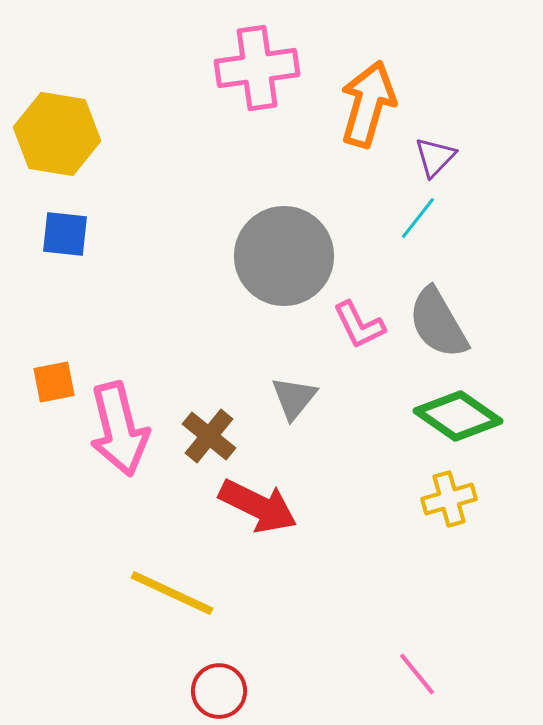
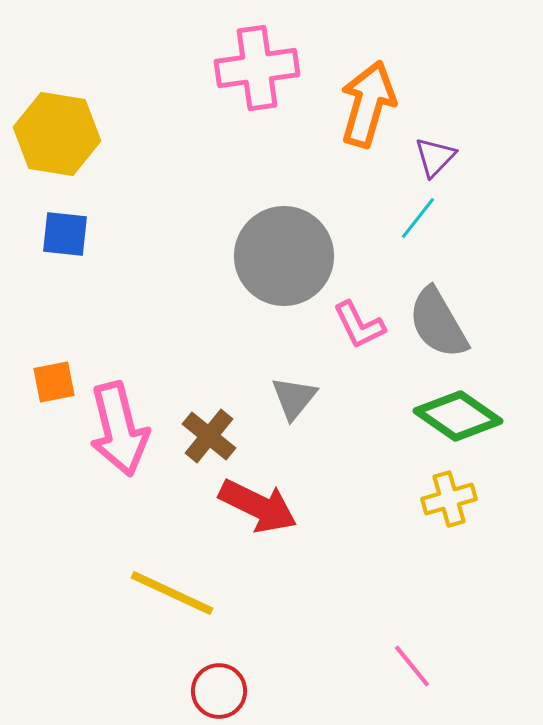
pink line: moved 5 px left, 8 px up
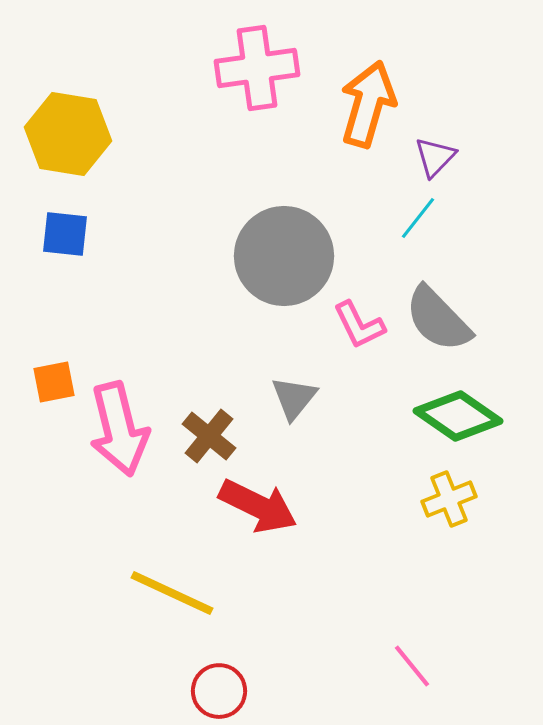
yellow hexagon: moved 11 px right
gray semicircle: moved 4 px up; rotated 14 degrees counterclockwise
yellow cross: rotated 6 degrees counterclockwise
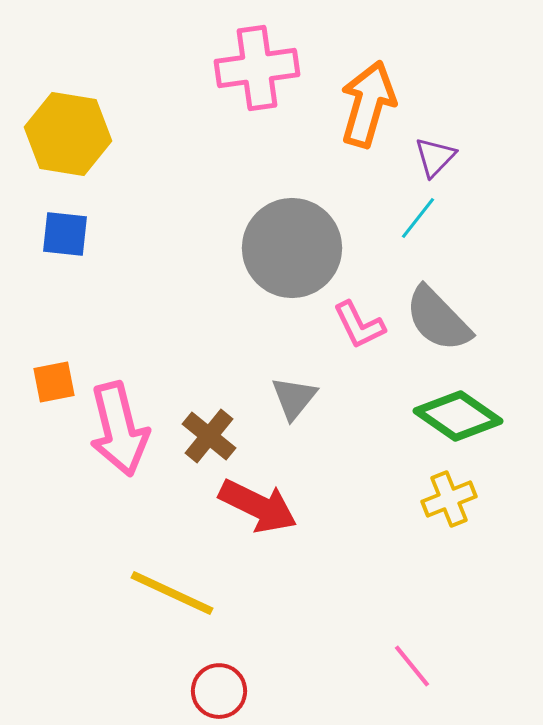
gray circle: moved 8 px right, 8 px up
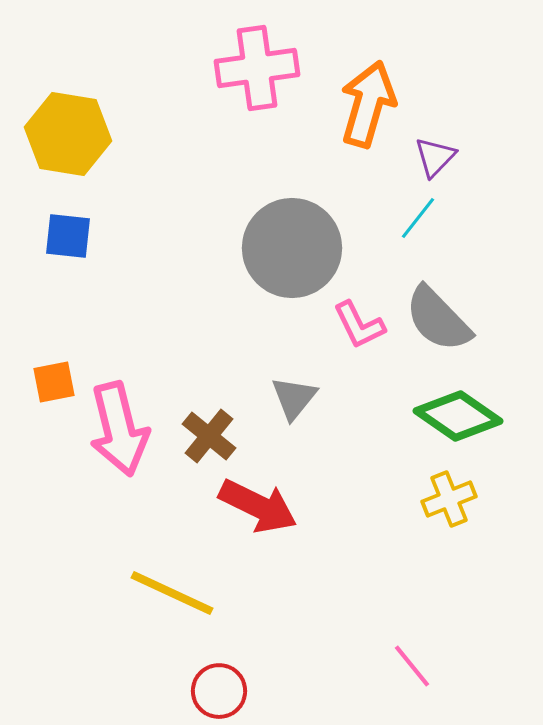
blue square: moved 3 px right, 2 px down
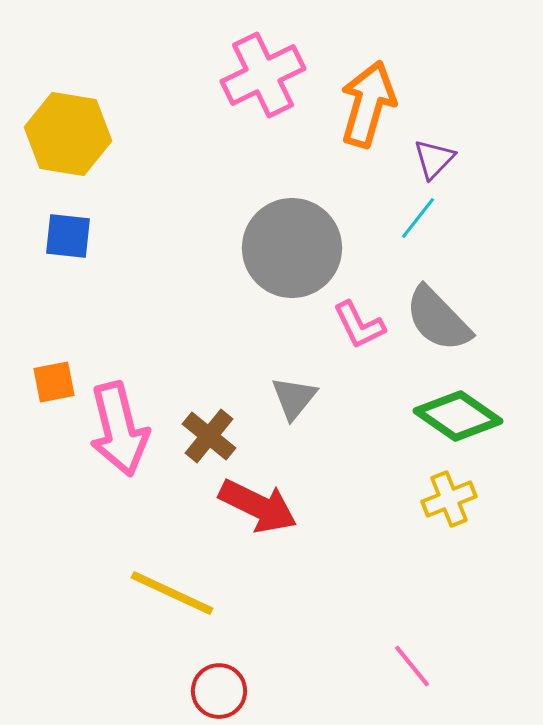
pink cross: moved 6 px right, 7 px down; rotated 18 degrees counterclockwise
purple triangle: moved 1 px left, 2 px down
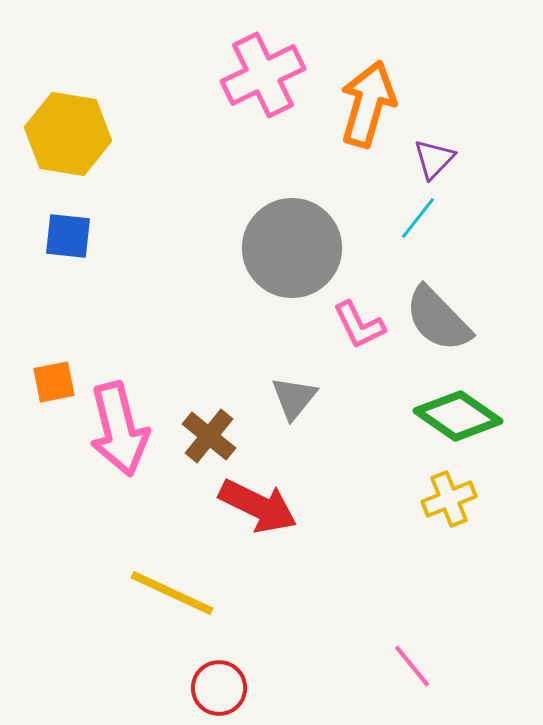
red circle: moved 3 px up
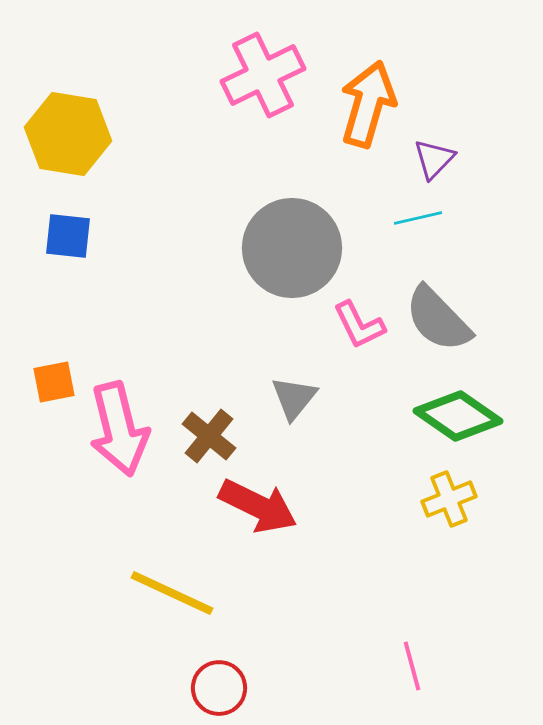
cyan line: rotated 39 degrees clockwise
pink line: rotated 24 degrees clockwise
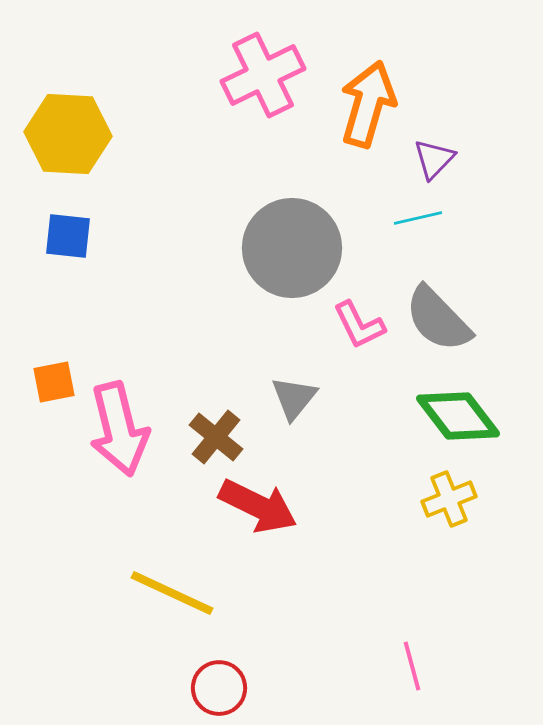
yellow hexagon: rotated 6 degrees counterclockwise
green diamond: rotated 18 degrees clockwise
brown cross: moved 7 px right, 1 px down
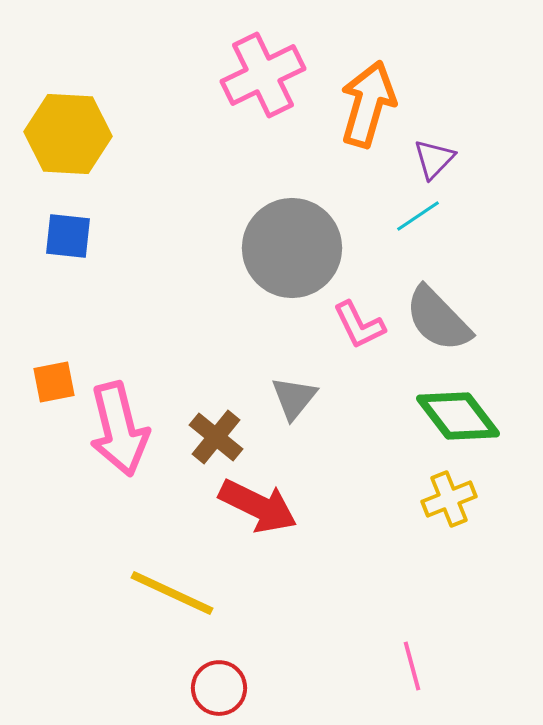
cyan line: moved 2 px up; rotated 21 degrees counterclockwise
